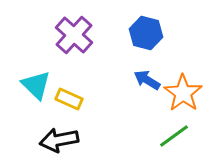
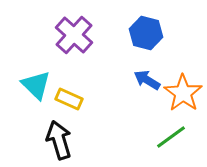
green line: moved 3 px left, 1 px down
black arrow: rotated 84 degrees clockwise
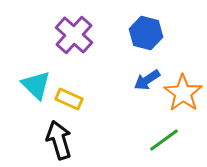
blue arrow: rotated 64 degrees counterclockwise
green line: moved 7 px left, 3 px down
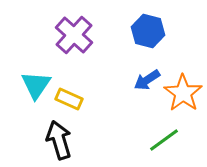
blue hexagon: moved 2 px right, 2 px up
cyan triangle: rotated 20 degrees clockwise
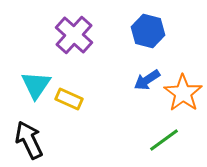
black arrow: moved 30 px left; rotated 9 degrees counterclockwise
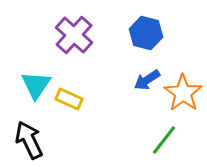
blue hexagon: moved 2 px left, 2 px down
green line: rotated 16 degrees counterclockwise
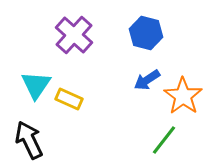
orange star: moved 3 px down
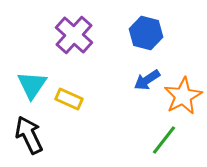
cyan triangle: moved 4 px left
orange star: rotated 9 degrees clockwise
black arrow: moved 5 px up
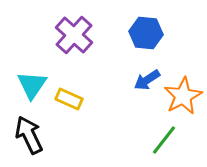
blue hexagon: rotated 8 degrees counterclockwise
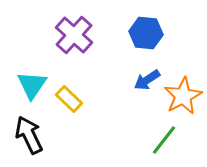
yellow rectangle: rotated 20 degrees clockwise
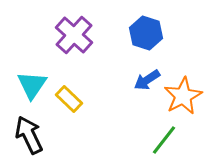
blue hexagon: rotated 12 degrees clockwise
